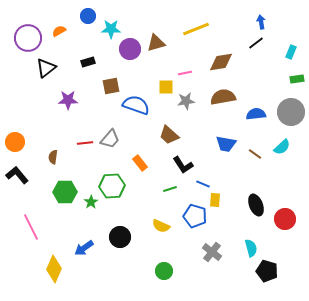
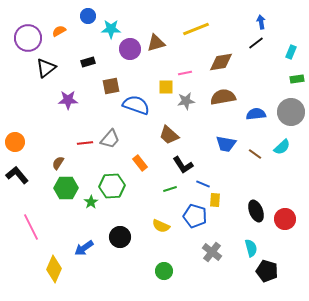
brown semicircle at (53, 157): moved 5 px right, 6 px down; rotated 24 degrees clockwise
green hexagon at (65, 192): moved 1 px right, 4 px up
black ellipse at (256, 205): moved 6 px down
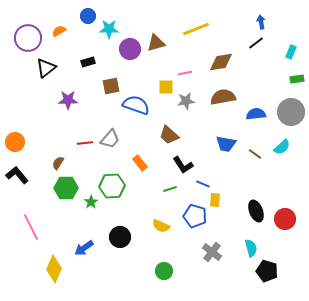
cyan star at (111, 29): moved 2 px left
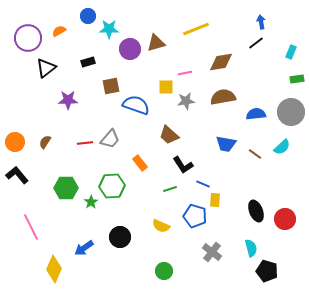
brown semicircle at (58, 163): moved 13 px left, 21 px up
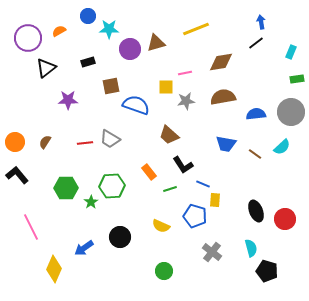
gray trapezoid at (110, 139): rotated 80 degrees clockwise
orange rectangle at (140, 163): moved 9 px right, 9 px down
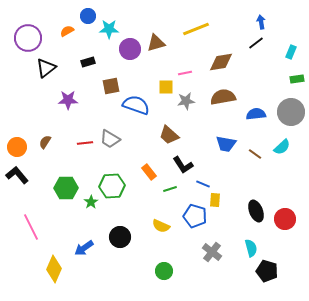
orange semicircle at (59, 31): moved 8 px right
orange circle at (15, 142): moved 2 px right, 5 px down
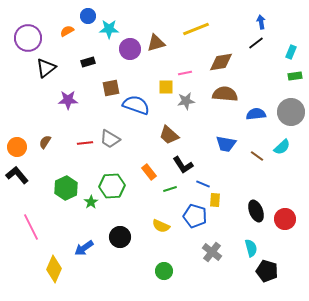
green rectangle at (297, 79): moved 2 px left, 3 px up
brown square at (111, 86): moved 2 px down
brown semicircle at (223, 97): moved 2 px right, 3 px up; rotated 15 degrees clockwise
brown line at (255, 154): moved 2 px right, 2 px down
green hexagon at (66, 188): rotated 25 degrees counterclockwise
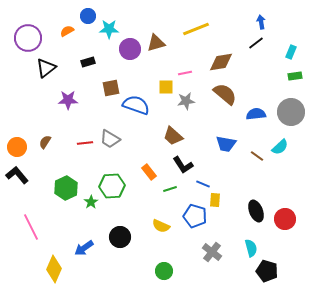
brown semicircle at (225, 94): rotated 35 degrees clockwise
brown trapezoid at (169, 135): moved 4 px right, 1 px down
cyan semicircle at (282, 147): moved 2 px left
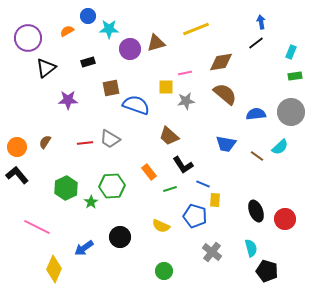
brown trapezoid at (173, 136): moved 4 px left
pink line at (31, 227): moved 6 px right; rotated 36 degrees counterclockwise
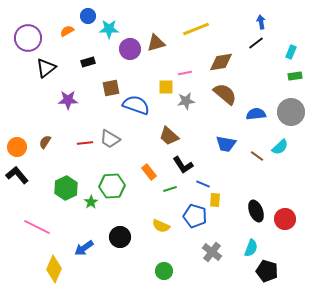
cyan semicircle at (251, 248): rotated 36 degrees clockwise
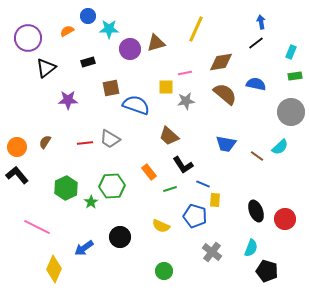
yellow line at (196, 29): rotated 44 degrees counterclockwise
blue semicircle at (256, 114): moved 30 px up; rotated 18 degrees clockwise
